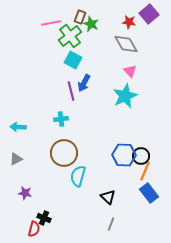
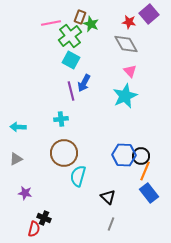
cyan square: moved 2 px left
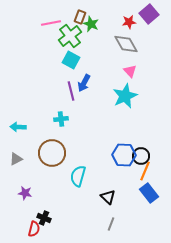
red star: rotated 16 degrees counterclockwise
brown circle: moved 12 px left
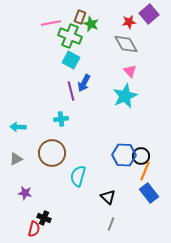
green cross: rotated 30 degrees counterclockwise
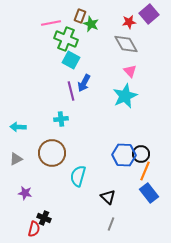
brown rectangle: moved 1 px up
green cross: moved 4 px left, 3 px down
black circle: moved 2 px up
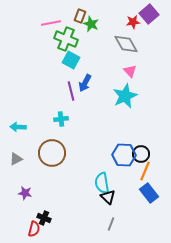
red star: moved 4 px right
blue arrow: moved 1 px right
cyan semicircle: moved 24 px right, 7 px down; rotated 25 degrees counterclockwise
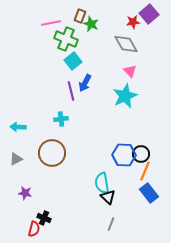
cyan square: moved 2 px right, 1 px down; rotated 24 degrees clockwise
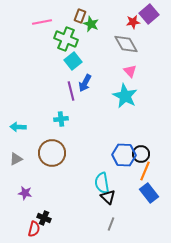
pink line: moved 9 px left, 1 px up
cyan star: rotated 20 degrees counterclockwise
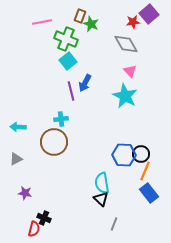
cyan square: moved 5 px left
brown circle: moved 2 px right, 11 px up
black triangle: moved 7 px left, 2 px down
gray line: moved 3 px right
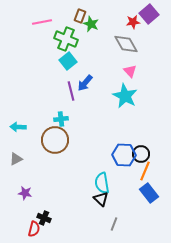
blue arrow: rotated 12 degrees clockwise
brown circle: moved 1 px right, 2 px up
